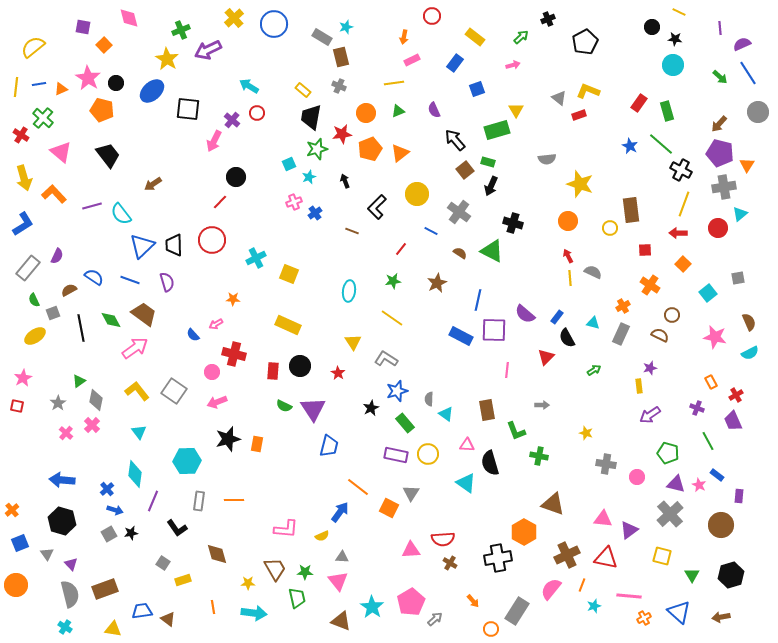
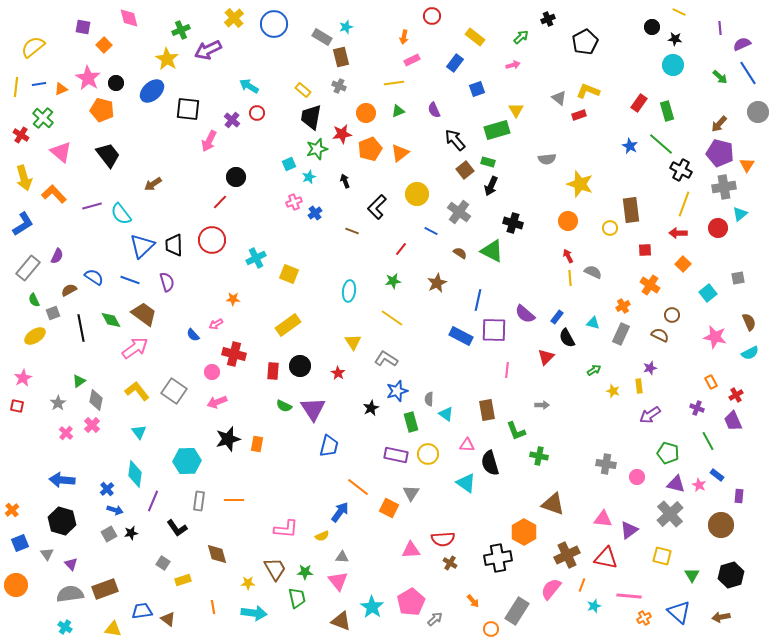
pink arrow at (214, 141): moved 5 px left
yellow rectangle at (288, 325): rotated 60 degrees counterclockwise
green rectangle at (405, 423): moved 6 px right, 1 px up; rotated 24 degrees clockwise
yellow star at (586, 433): moved 27 px right, 42 px up
gray semicircle at (70, 594): rotated 84 degrees counterclockwise
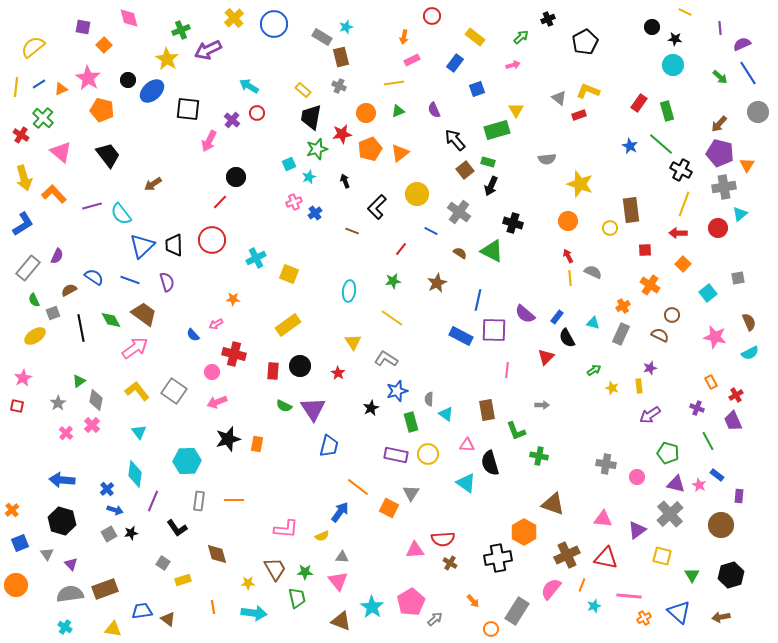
yellow line at (679, 12): moved 6 px right
black circle at (116, 83): moved 12 px right, 3 px up
blue line at (39, 84): rotated 24 degrees counterclockwise
yellow star at (613, 391): moved 1 px left, 3 px up
purple triangle at (629, 530): moved 8 px right
pink triangle at (411, 550): moved 4 px right
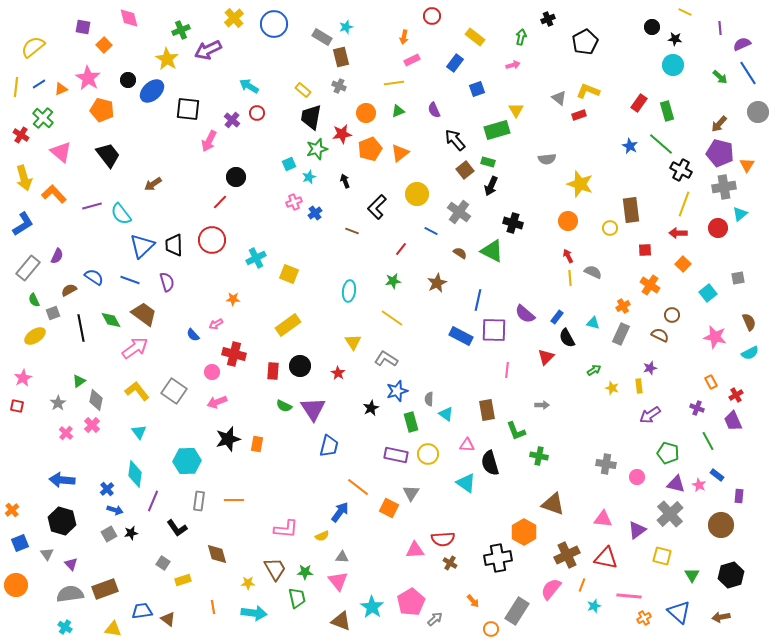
green arrow at (521, 37): rotated 35 degrees counterclockwise
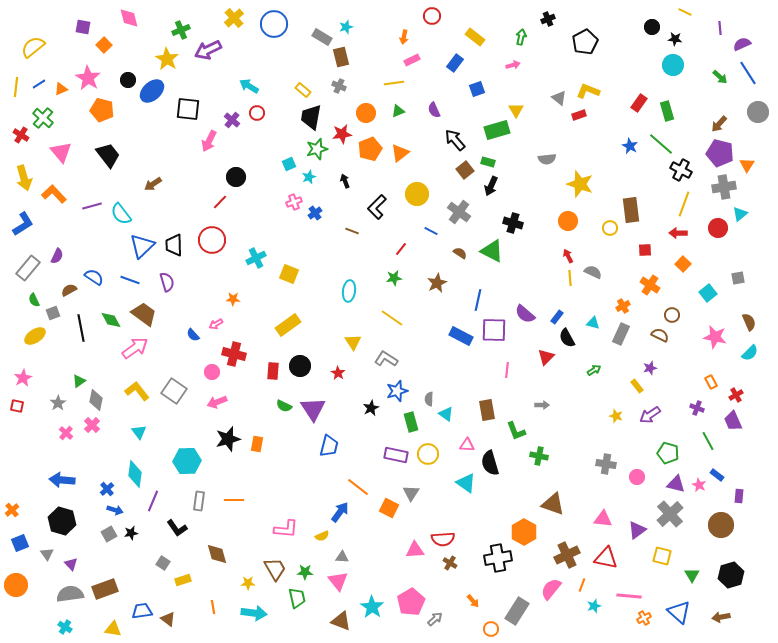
pink triangle at (61, 152): rotated 10 degrees clockwise
green star at (393, 281): moved 1 px right, 3 px up
cyan semicircle at (750, 353): rotated 18 degrees counterclockwise
yellow rectangle at (639, 386): moved 2 px left; rotated 32 degrees counterclockwise
yellow star at (612, 388): moved 4 px right, 28 px down
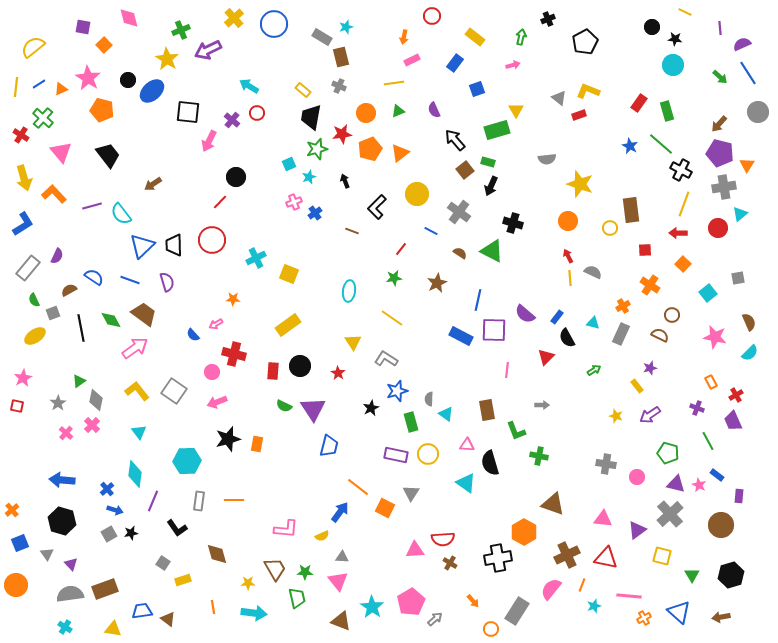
black square at (188, 109): moved 3 px down
orange square at (389, 508): moved 4 px left
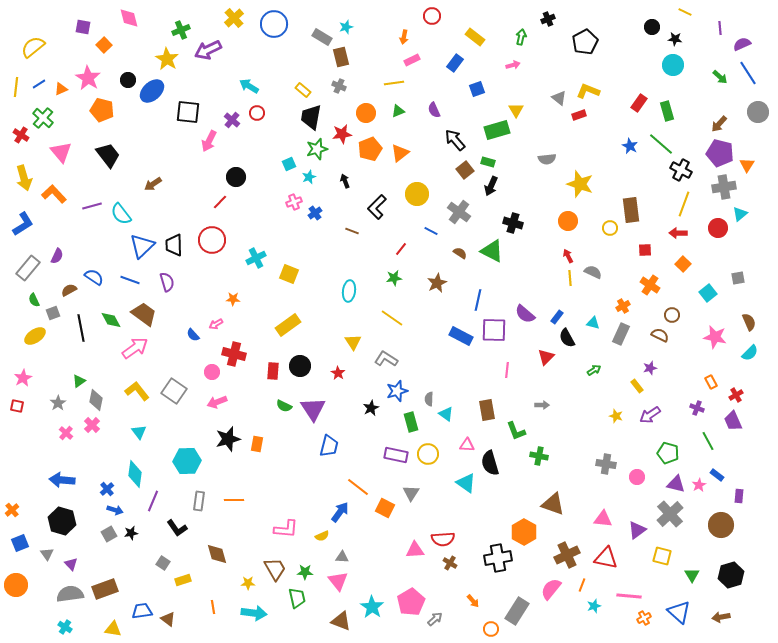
pink star at (699, 485): rotated 16 degrees clockwise
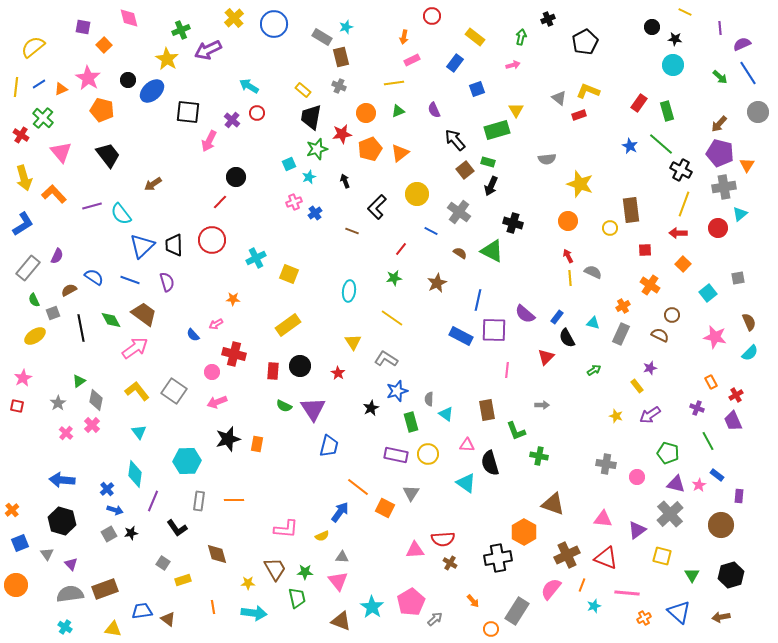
red triangle at (606, 558): rotated 10 degrees clockwise
pink line at (629, 596): moved 2 px left, 3 px up
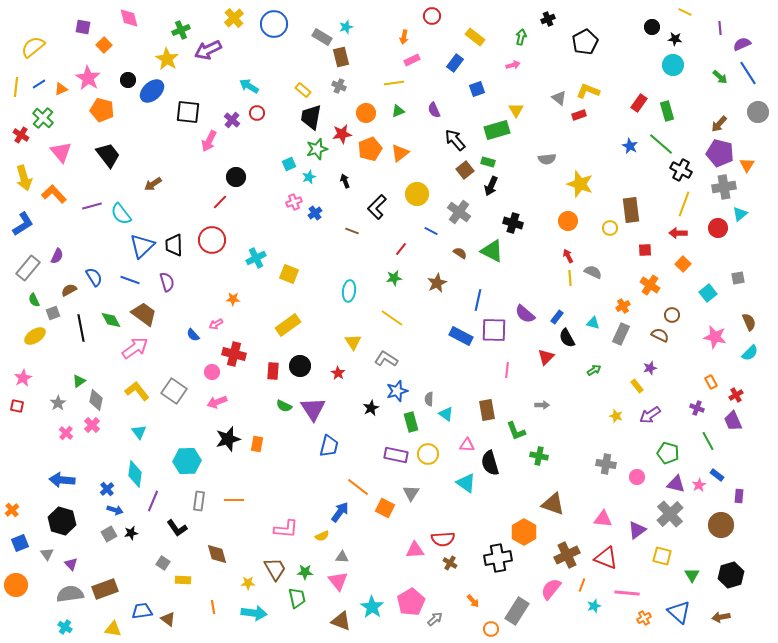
blue semicircle at (94, 277): rotated 24 degrees clockwise
yellow rectangle at (183, 580): rotated 21 degrees clockwise
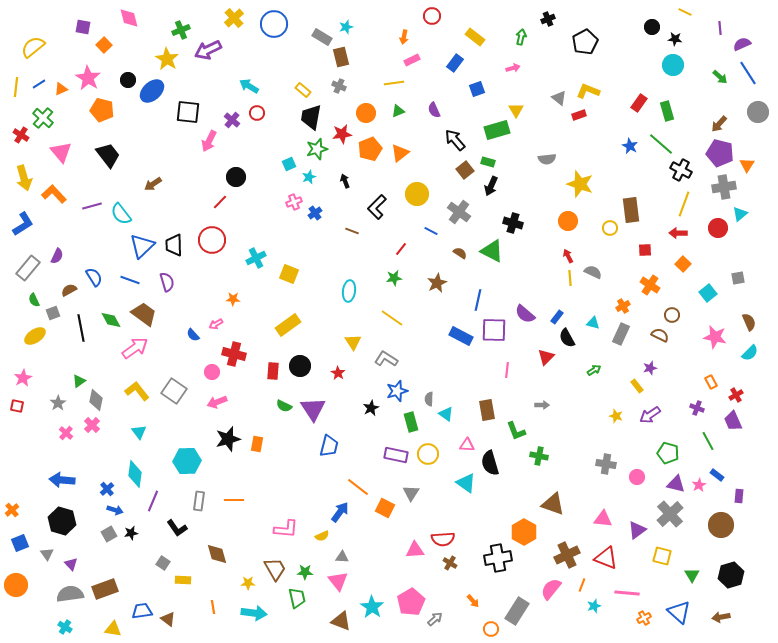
pink arrow at (513, 65): moved 3 px down
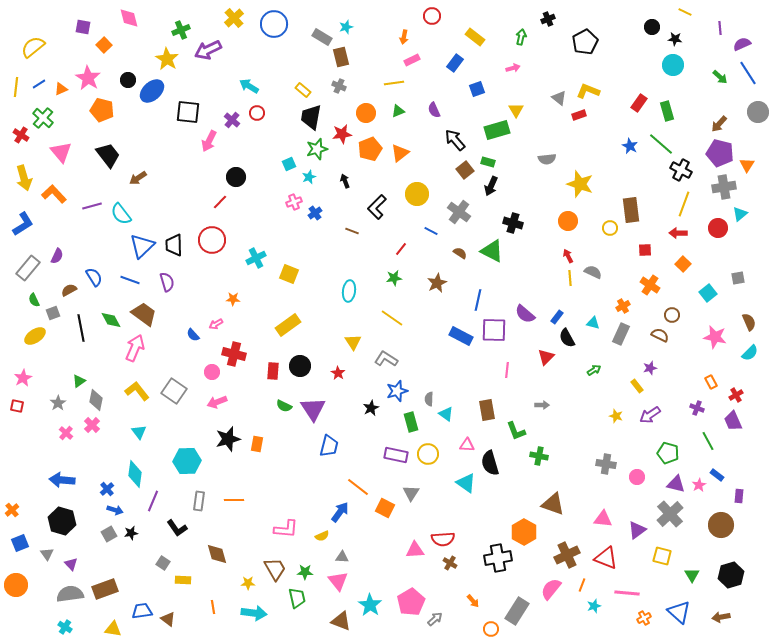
brown arrow at (153, 184): moved 15 px left, 6 px up
pink arrow at (135, 348): rotated 32 degrees counterclockwise
cyan star at (372, 607): moved 2 px left, 2 px up
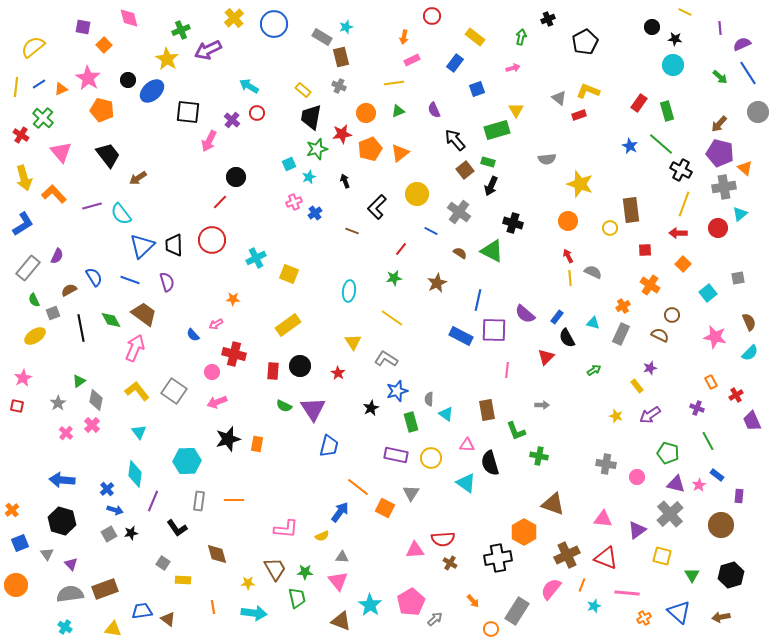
orange triangle at (747, 165): moved 2 px left, 3 px down; rotated 21 degrees counterclockwise
purple trapezoid at (733, 421): moved 19 px right
yellow circle at (428, 454): moved 3 px right, 4 px down
